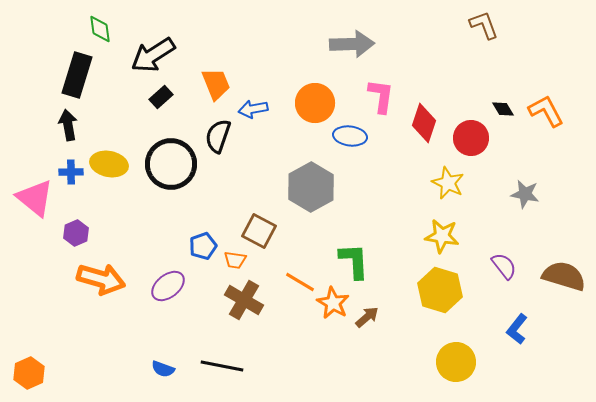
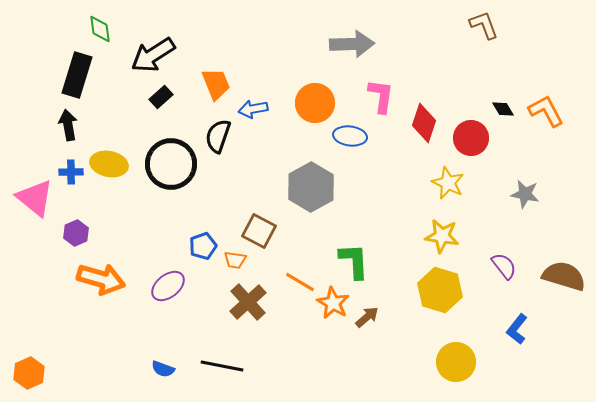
brown cross at (244, 300): moved 4 px right, 2 px down; rotated 18 degrees clockwise
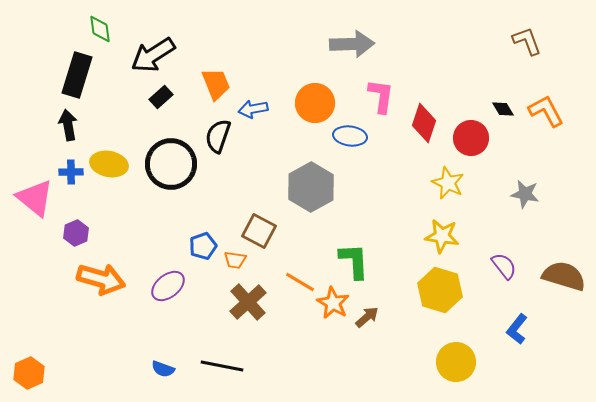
brown L-shape at (484, 25): moved 43 px right, 16 px down
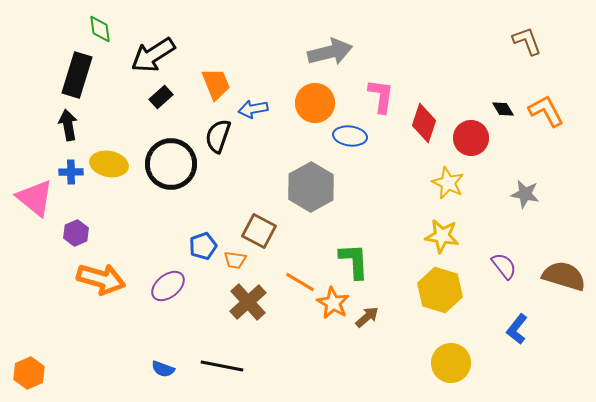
gray arrow at (352, 44): moved 22 px left, 8 px down; rotated 12 degrees counterclockwise
yellow circle at (456, 362): moved 5 px left, 1 px down
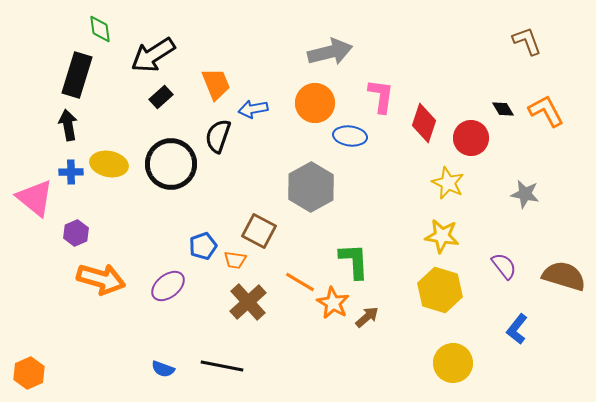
yellow circle at (451, 363): moved 2 px right
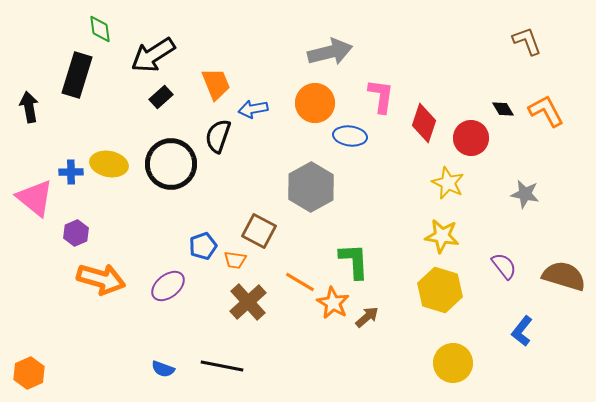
black arrow at (68, 125): moved 39 px left, 18 px up
blue L-shape at (517, 329): moved 5 px right, 2 px down
